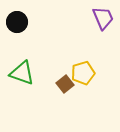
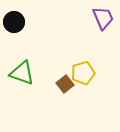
black circle: moved 3 px left
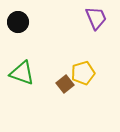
purple trapezoid: moved 7 px left
black circle: moved 4 px right
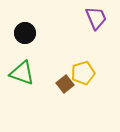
black circle: moved 7 px right, 11 px down
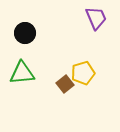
green triangle: rotated 24 degrees counterclockwise
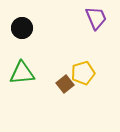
black circle: moved 3 px left, 5 px up
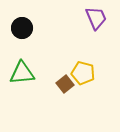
yellow pentagon: rotated 30 degrees clockwise
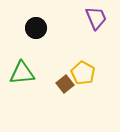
black circle: moved 14 px right
yellow pentagon: rotated 15 degrees clockwise
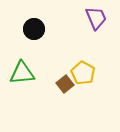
black circle: moved 2 px left, 1 px down
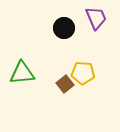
black circle: moved 30 px right, 1 px up
yellow pentagon: rotated 25 degrees counterclockwise
